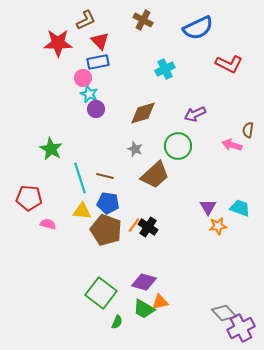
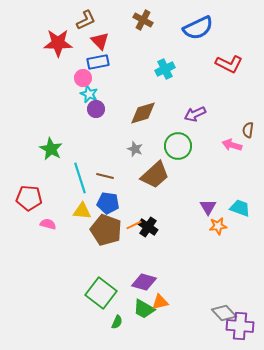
orange line: rotated 28 degrees clockwise
purple cross: moved 1 px left, 2 px up; rotated 32 degrees clockwise
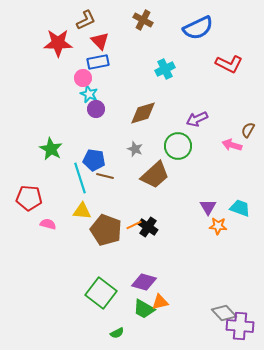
purple arrow: moved 2 px right, 5 px down
brown semicircle: rotated 21 degrees clockwise
blue pentagon: moved 14 px left, 43 px up
orange star: rotated 12 degrees clockwise
green semicircle: moved 11 px down; rotated 40 degrees clockwise
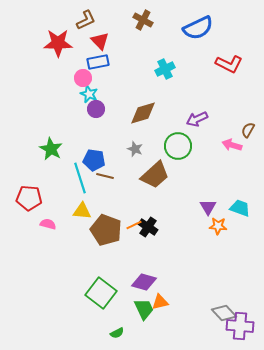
green trapezoid: rotated 145 degrees counterclockwise
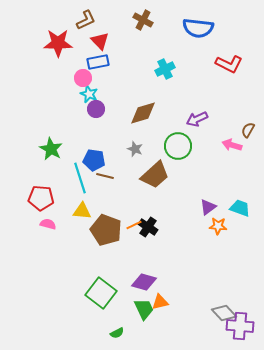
blue semicircle: rotated 32 degrees clockwise
red pentagon: moved 12 px right
purple triangle: rotated 24 degrees clockwise
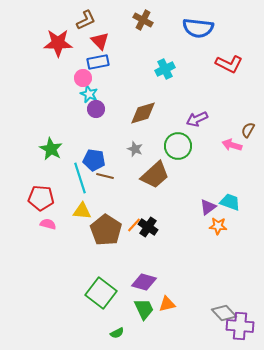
cyan trapezoid: moved 10 px left, 6 px up
orange line: rotated 21 degrees counterclockwise
brown pentagon: rotated 12 degrees clockwise
orange triangle: moved 7 px right, 2 px down
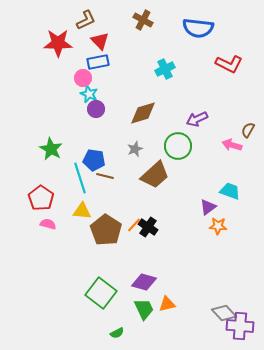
gray star: rotated 28 degrees clockwise
red pentagon: rotated 30 degrees clockwise
cyan trapezoid: moved 11 px up
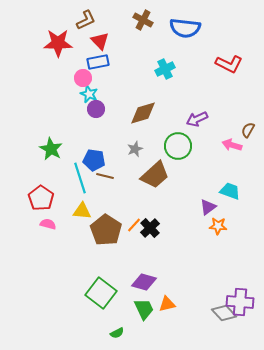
blue semicircle: moved 13 px left
black cross: moved 2 px right, 1 px down; rotated 12 degrees clockwise
purple cross: moved 24 px up
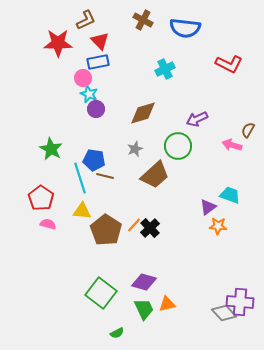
cyan trapezoid: moved 4 px down
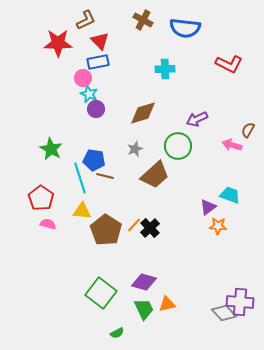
cyan cross: rotated 24 degrees clockwise
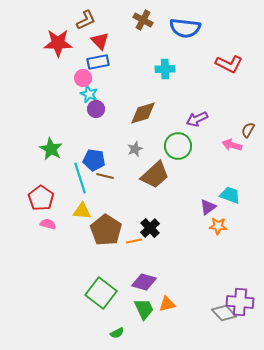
orange line: moved 16 px down; rotated 35 degrees clockwise
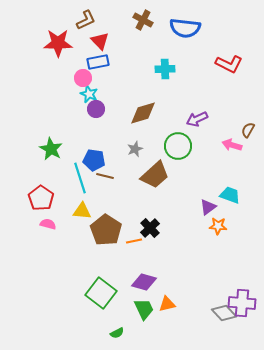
purple cross: moved 2 px right, 1 px down
